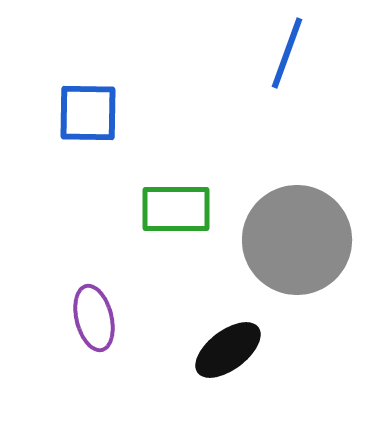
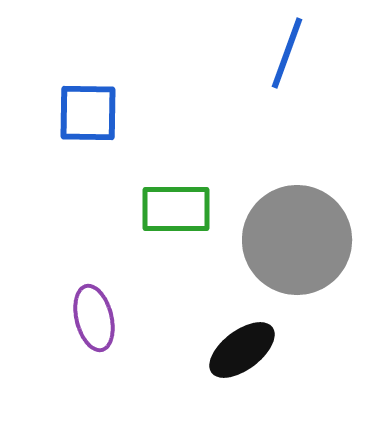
black ellipse: moved 14 px right
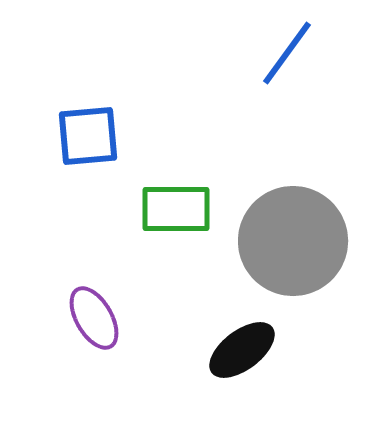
blue line: rotated 16 degrees clockwise
blue square: moved 23 px down; rotated 6 degrees counterclockwise
gray circle: moved 4 px left, 1 px down
purple ellipse: rotated 16 degrees counterclockwise
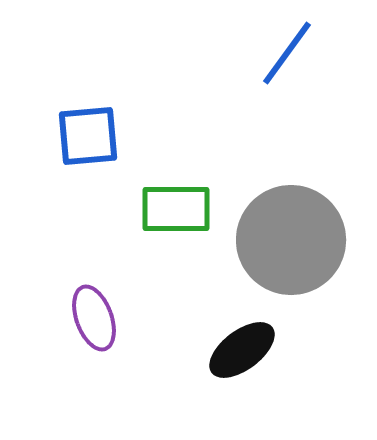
gray circle: moved 2 px left, 1 px up
purple ellipse: rotated 10 degrees clockwise
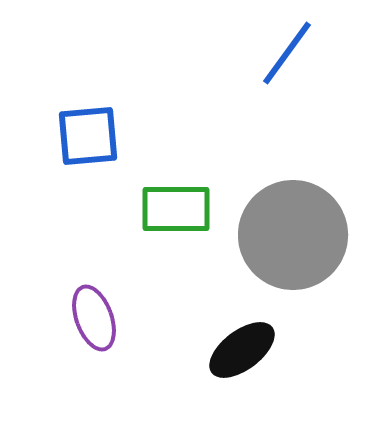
gray circle: moved 2 px right, 5 px up
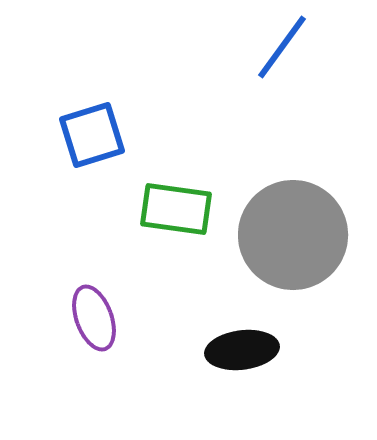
blue line: moved 5 px left, 6 px up
blue square: moved 4 px right, 1 px up; rotated 12 degrees counterclockwise
green rectangle: rotated 8 degrees clockwise
black ellipse: rotated 30 degrees clockwise
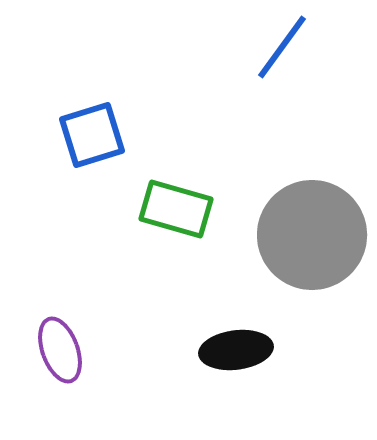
green rectangle: rotated 8 degrees clockwise
gray circle: moved 19 px right
purple ellipse: moved 34 px left, 32 px down
black ellipse: moved 6 px left
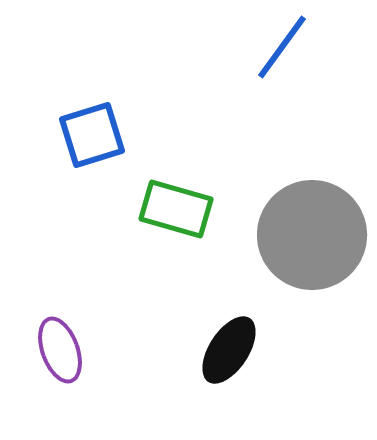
black ellipse: moved 7 px left; rotated 50 degrees counterclockwise
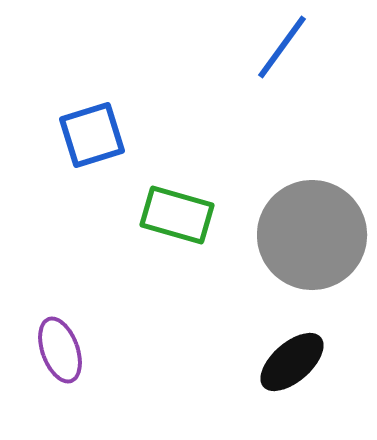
green rectangle: moved 1 px right, 6 px down
black ellipse: moved 63 px right, 12 px down; rotated 16 degrees clockwise
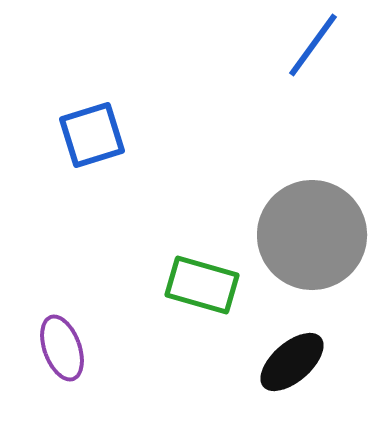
blue line: moved 31 px right, 2 px up
green rectangle: moved 25 px right, 70 px down
purple ellipse: moved 2 px right, 2 px up
